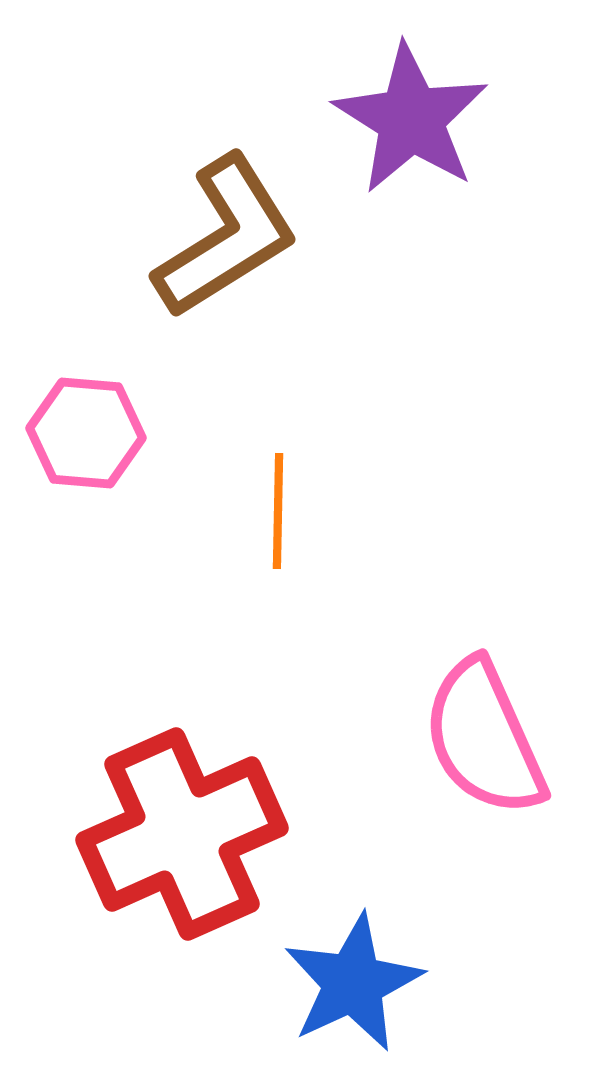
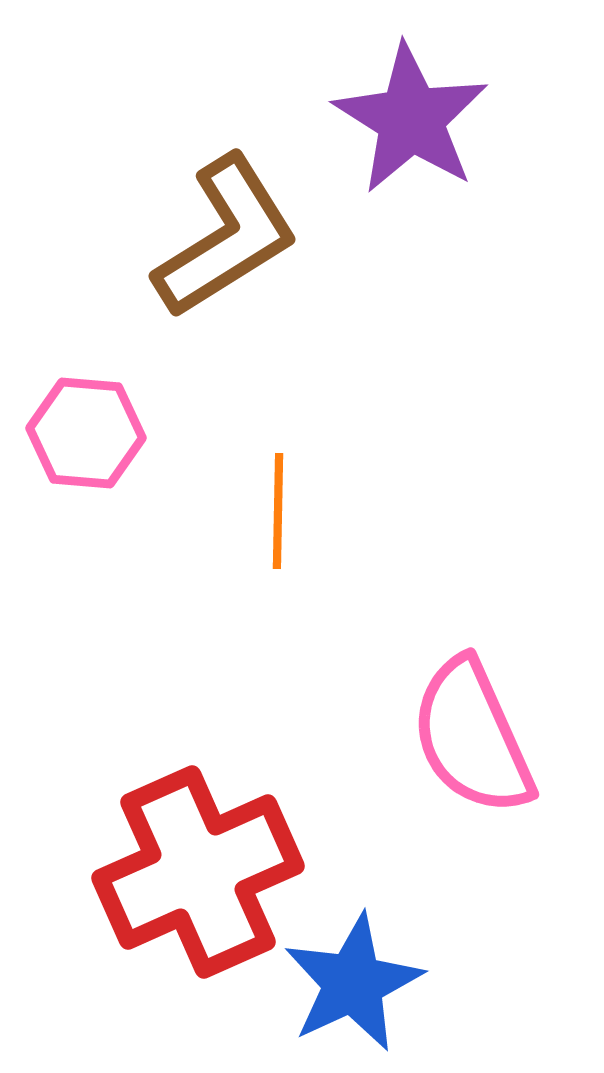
pink semicircle: moved 12 px left, 1 px up
red cross: moved 16 px right, 38 px down
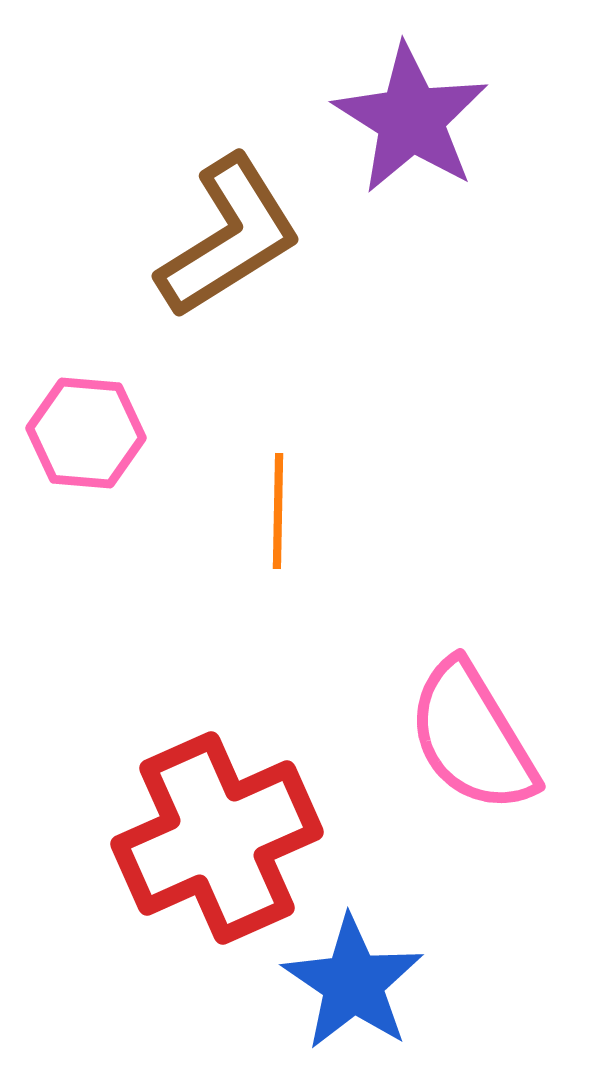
brown L-shape: moved 3 px right
pink semicircle: rotated 7 degrees counterclockwise
red cross: moved 19 px right, 34 px up
blue star: rotated 13 degrees counterclockwise
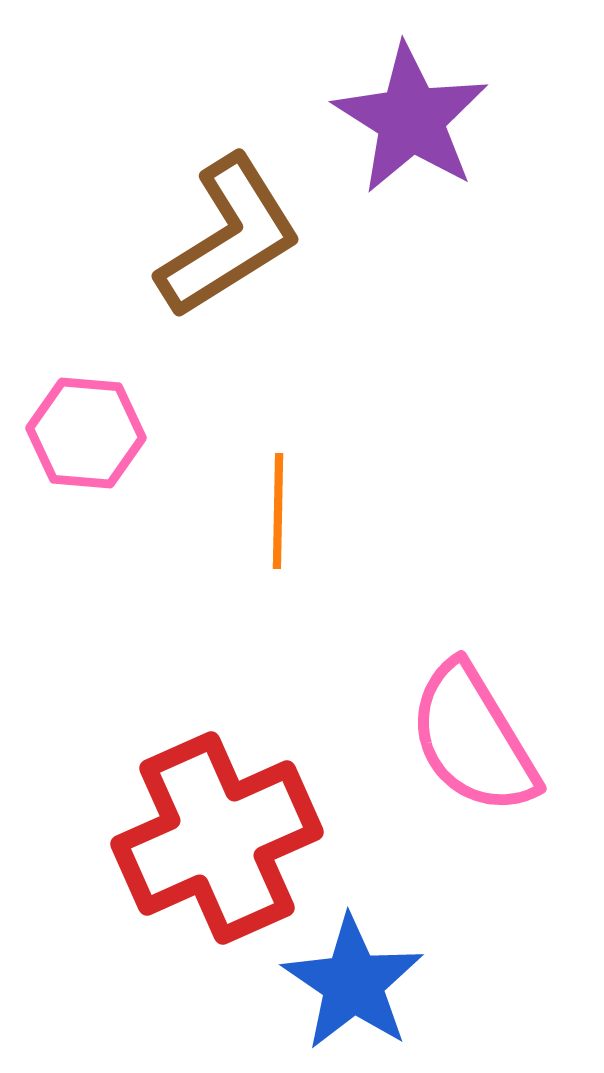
pink semicircle: moved 1 px right, 2 px down
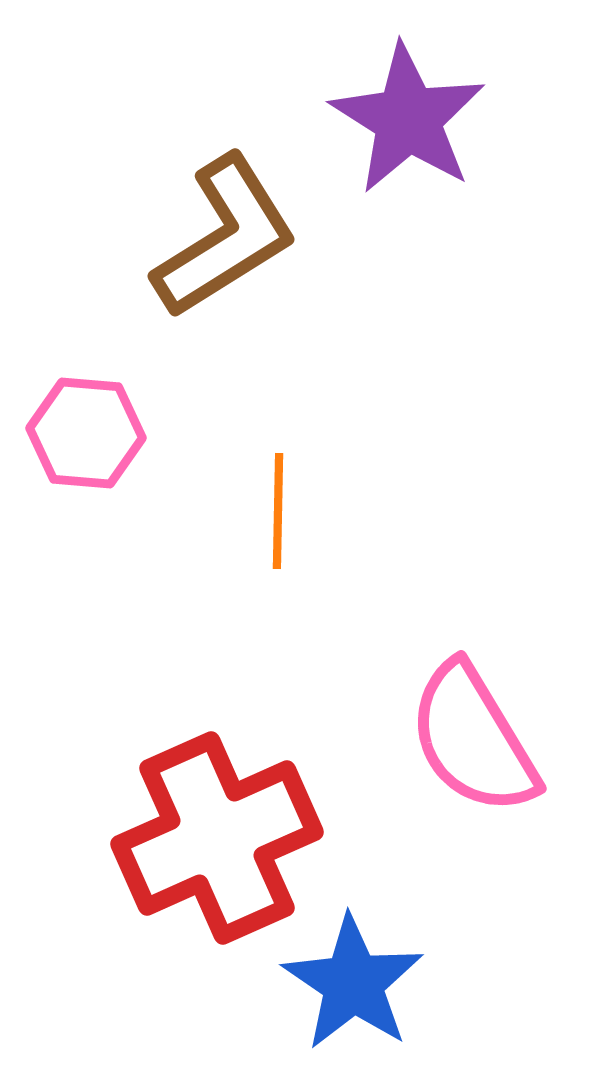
purple star: moved 3 px left
brown L-shape: moved 4 px left
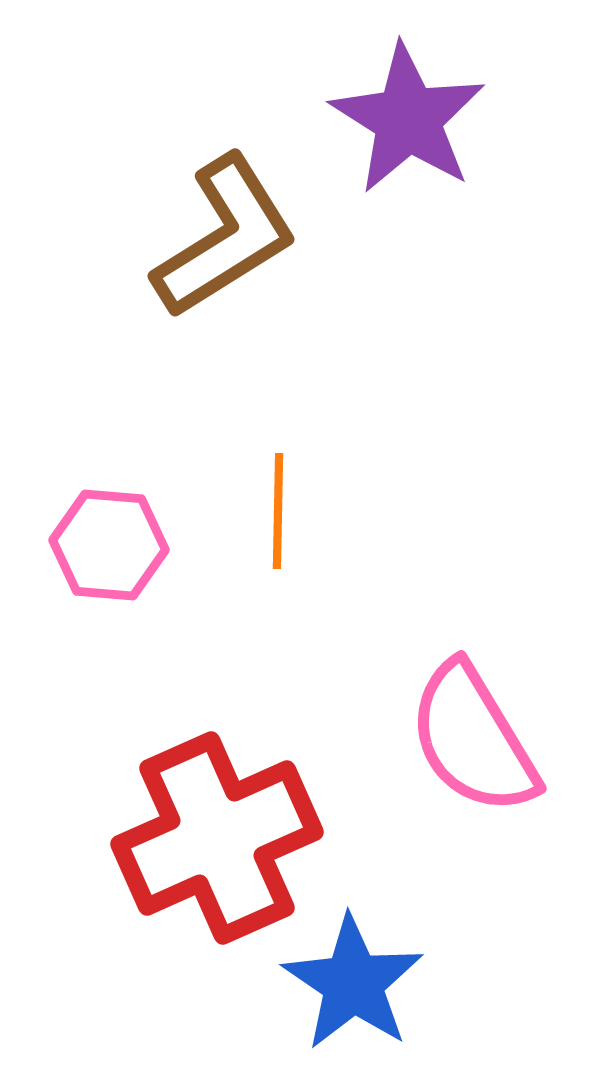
pink hexagon: moved 23 px right, 112 px down
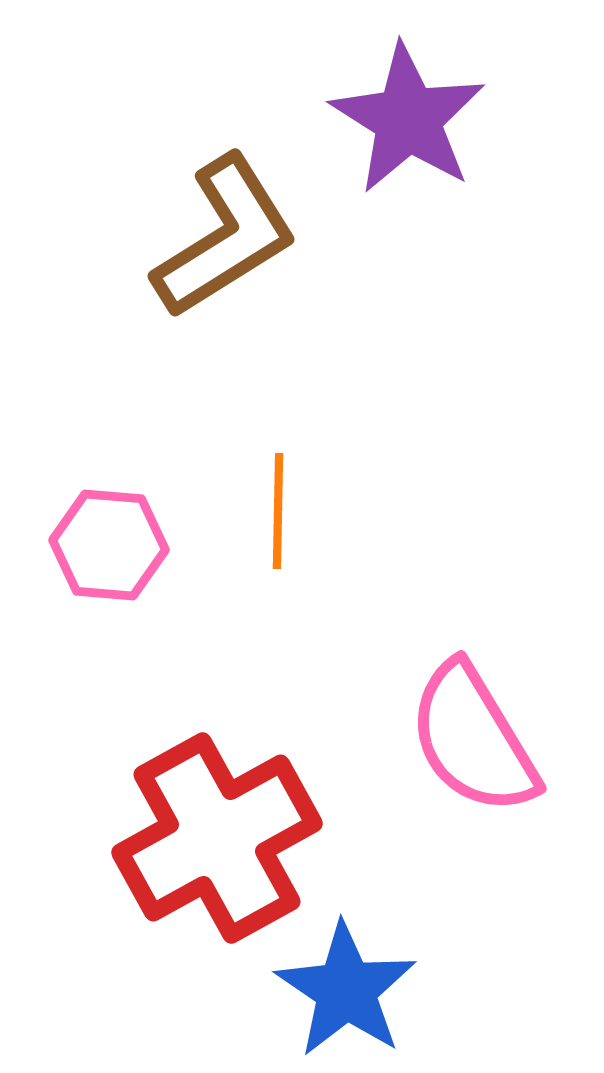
red cross: rotated 5 degrees counterclockwise
blue star: moved 7 px left, 7 px down
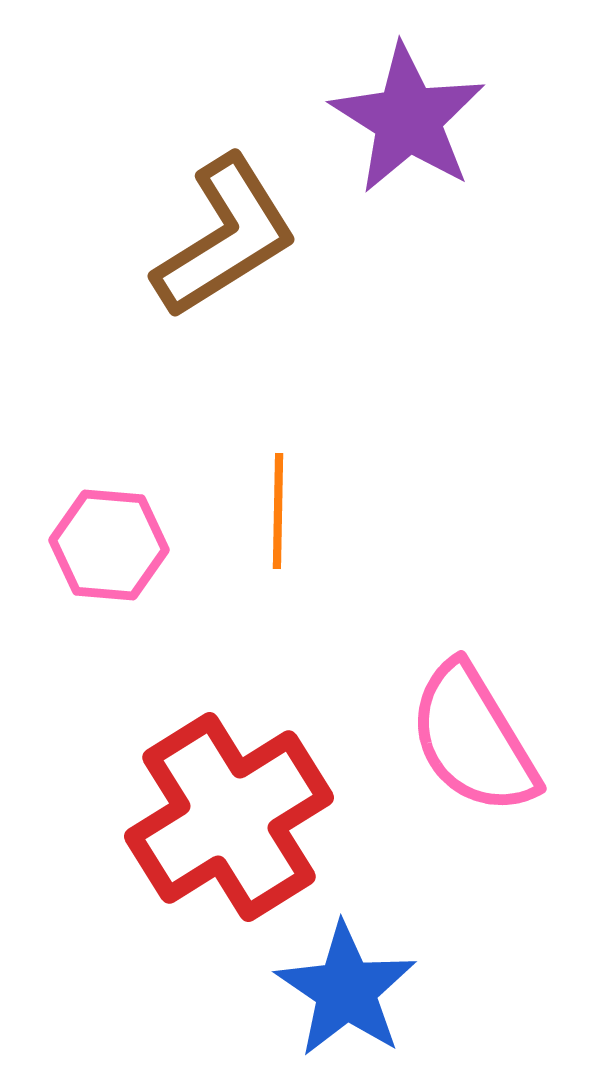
red cross: moved 12 px right, 21 px up; rotated 3 degrees counterclockwise
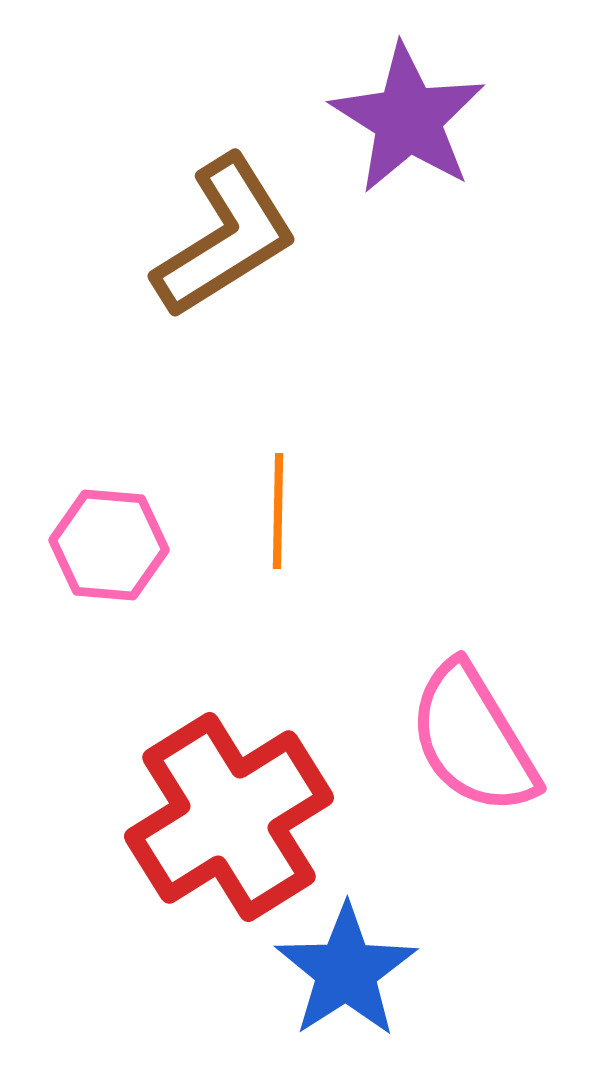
blue star: moved 19 px up; rotated 5 degrees clockwise
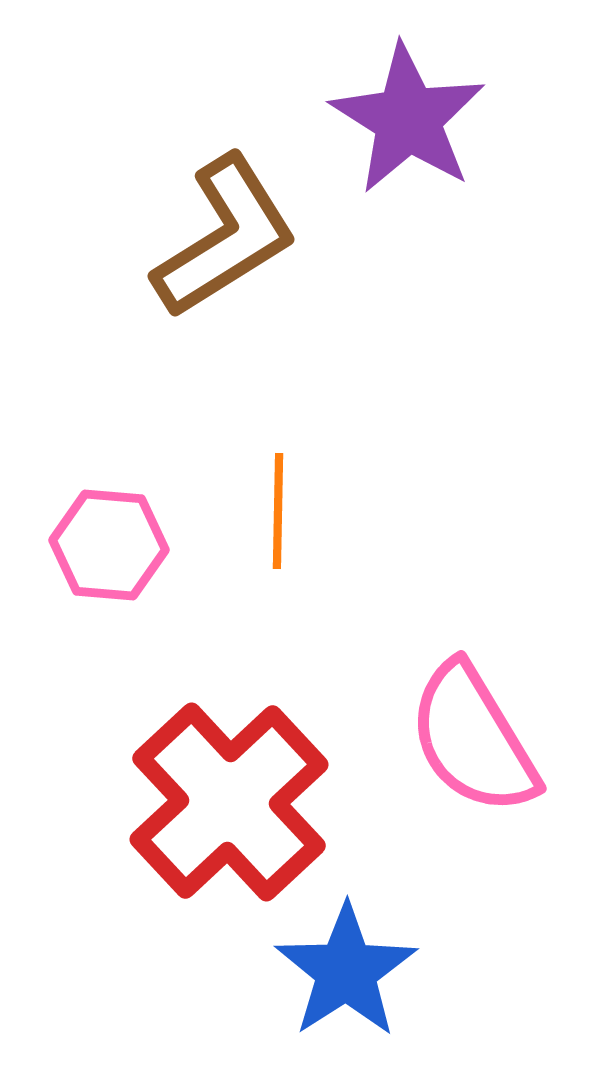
red cross: moved 15 px up; rotated 11 degrees counterclockwise
